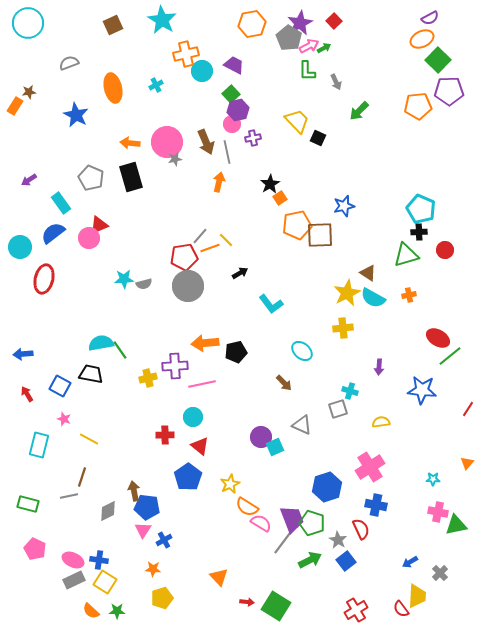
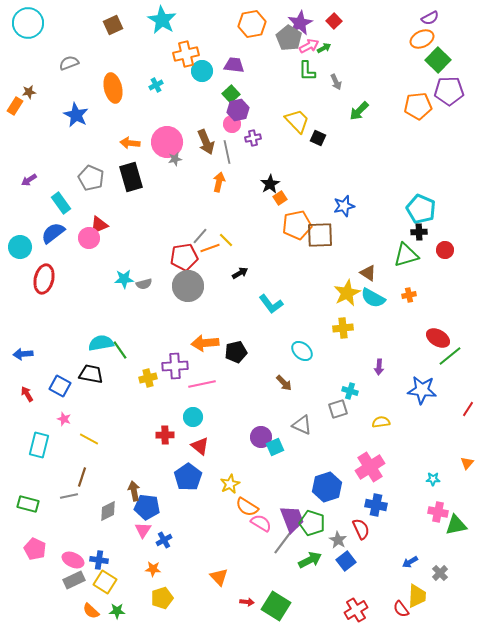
purple trapezoid at (234, 65): rotated 20 degrees counterclockwise
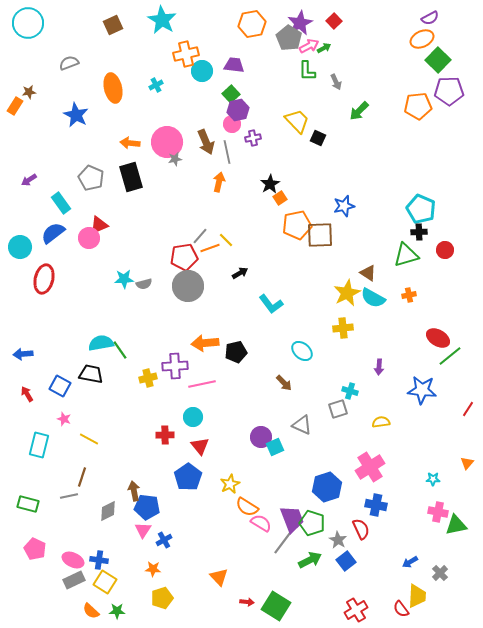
red triangle at (200, 446): rotated 12 degrees clockwise
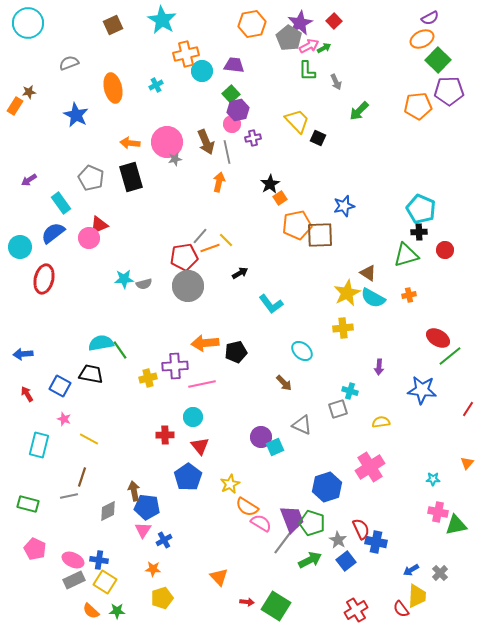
blue cross at (376, 505): moved 37 px down
blue arrow at (410, 562): moved 1 px right, 8 px down
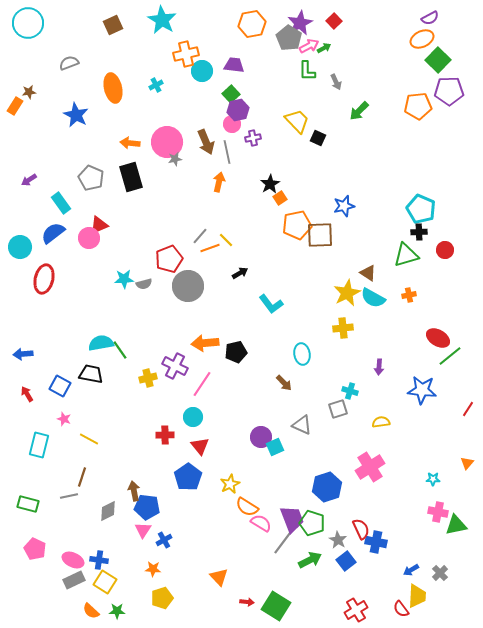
red pentagon at (184, 257): moved 15 px left, 2 px down; rotated 12 degrees counterclockwise
cyan ellipse at (302, 351): moved 3 px down; rotated 40 degrees clockwise
purple cross at (175, 366): rotated 30 degrees clockwise
pink line at (202, 384): rotated 44 degrees counterclockwise
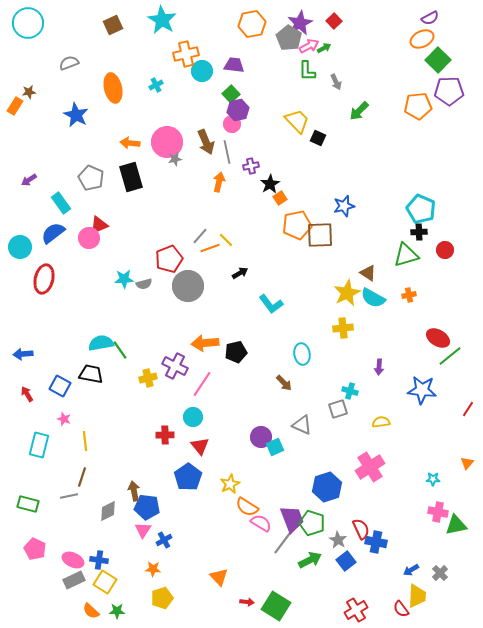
purple cross at (253, 138): moved 2 px left, 28 px down
yellow line at (89, 439): moved 4 px left, 2 px down; rotated 54 degrees clockwise
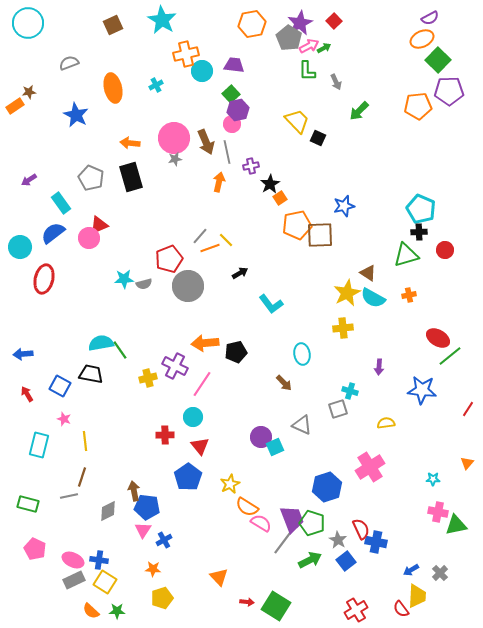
orange rectangle at (15, 106): rotated 24 degrees clockwise
pink circle at (167, 142): moved 7 px right, 4 px up
yellow semicircle at (381, 422): moved 5 px right, 1 px down
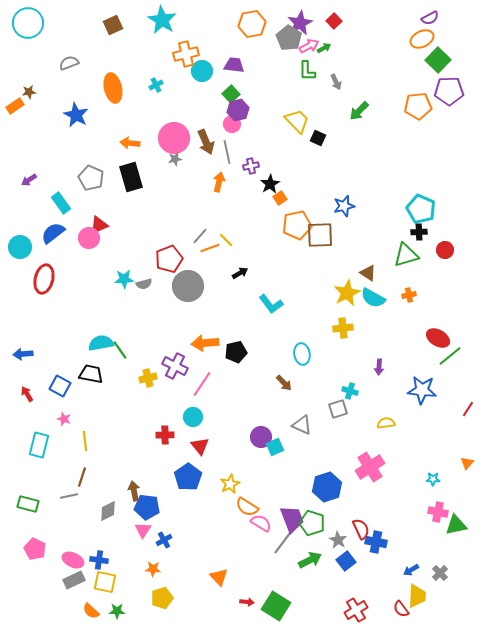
yellow square at (105, 582): rotated 20 degrees counterclockwise
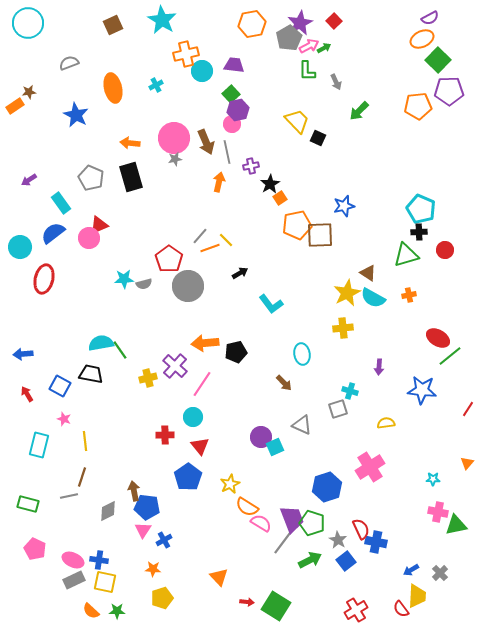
gray pentagon at (289, 38): rotated 10 degrees clockwise
red pentagon at (169, 259): rotated 16 degrees counterclockwise
purple cross at (175, 366): rotated 15 degrees clockwise
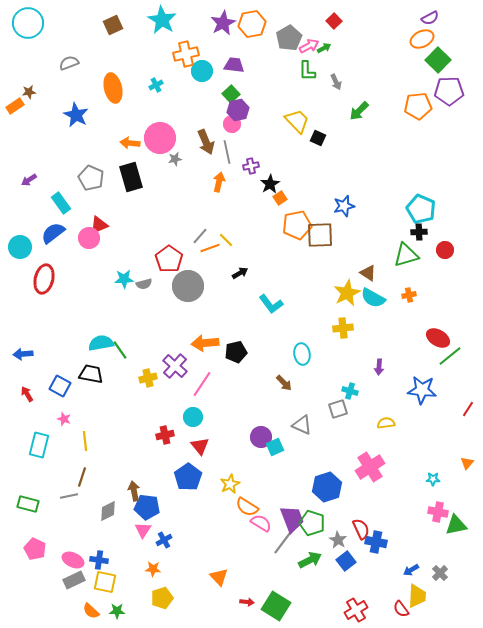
purple star at (300, 23): moved 77 px left
pink circle at (174, 138): moved 14 px left
red cross at (165, 435): rotated 12 degrees counterclockwise
